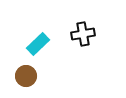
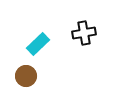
black cross: moved 1 px right, 1 px up
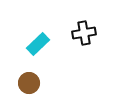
brown circle: moved 3 px right, 7 px down
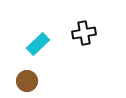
brown circle: moved 2 px left, 2 px up
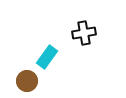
cyan rectangle: moved 9 px right, 13 px down; rotated 10 degrees counterclockwise
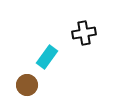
brown circle: moved 4 px down
